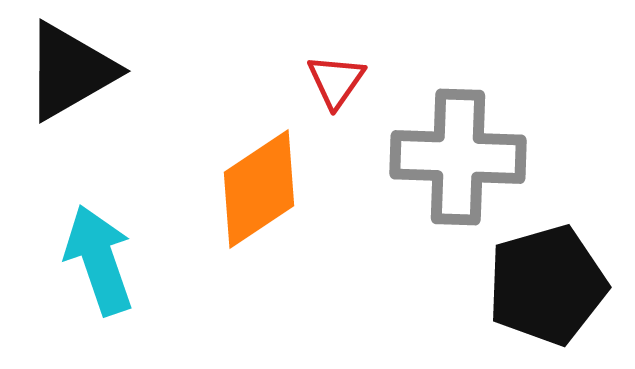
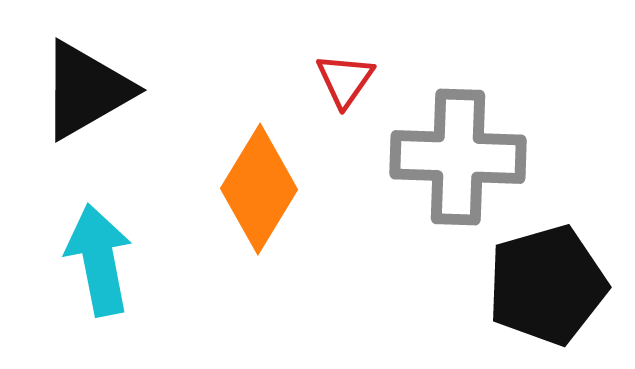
black triangle: moved 16 px right, 19 px down
red triangle: moved 9 px right, 1 px up
orange diamond: rotated 25 degrees counterclockwise
cyan arrow: rotated 8 degrees clockwise
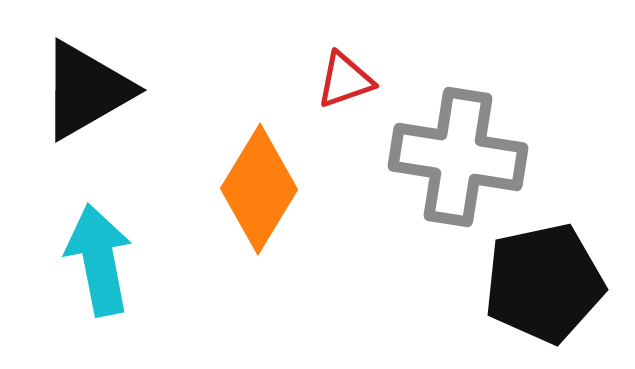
red triangle: rotated 36 degrees clockwise
gray cross: rotated 7 degrees clockwise
black pentagon: moved 3 px left, 2 px up; rotated 4 degrees clockwise
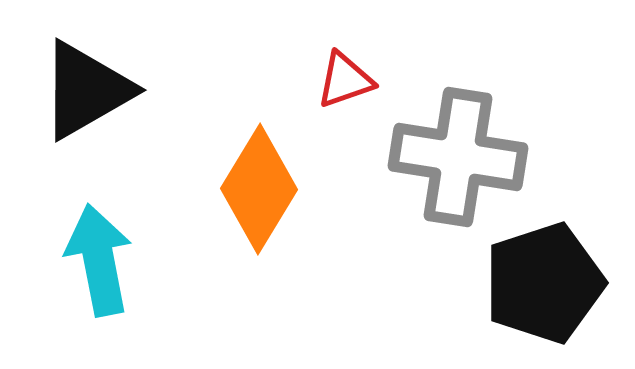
black pentagon: rotated 6 degrees counterclockwise
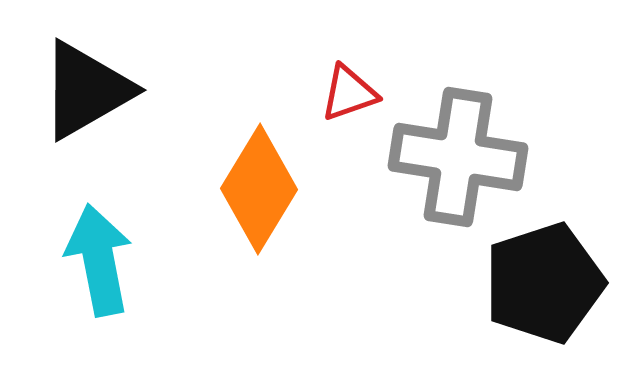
red triangle: moved 4 px right, 13 px down
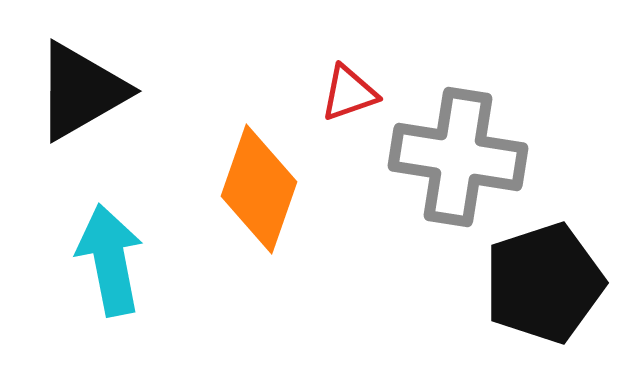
black triangle: moved 5 px left, 1 px down
orange diamond: rotated 12 degrees counterclockwise
cyan arrow: moved 11 px right
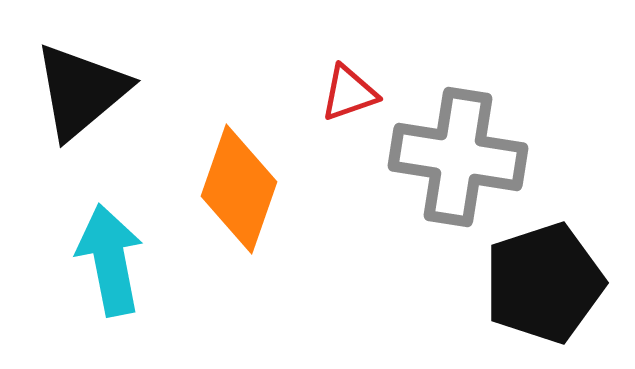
black triangle: rotated 10 degrees counterclockwise
orange diamond: moved 20 px left
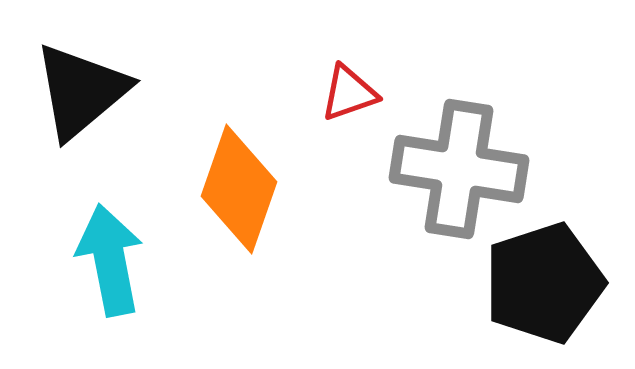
gray cross: moved 1 px right, 12 px down
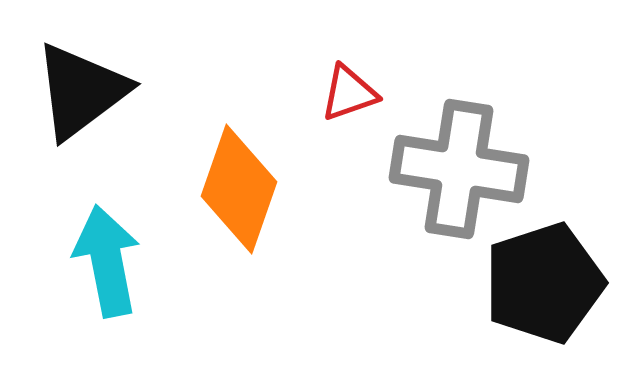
black triangle: rotated 3 degrees clockwise
cyan arrow: moved 3 px left, 1 px down
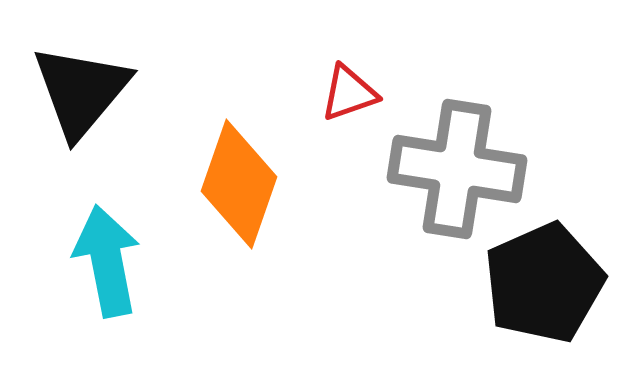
black triangle: rotated 13 degrees counterclockwise
gray cross: moved 2 px left
orange diamond: moved 5 px up
black pentagon: rotated 6 degrees counterclockwise
